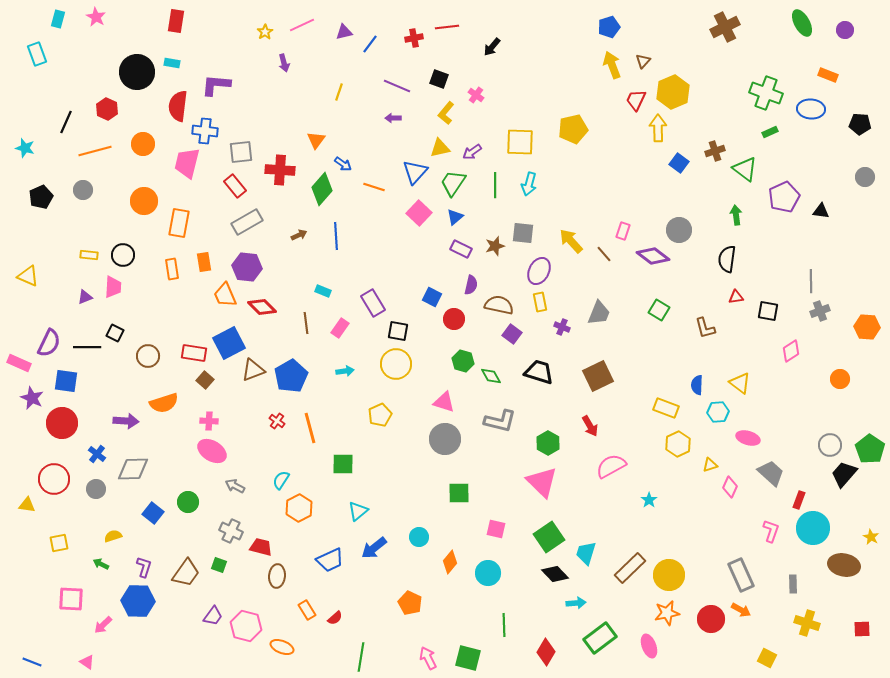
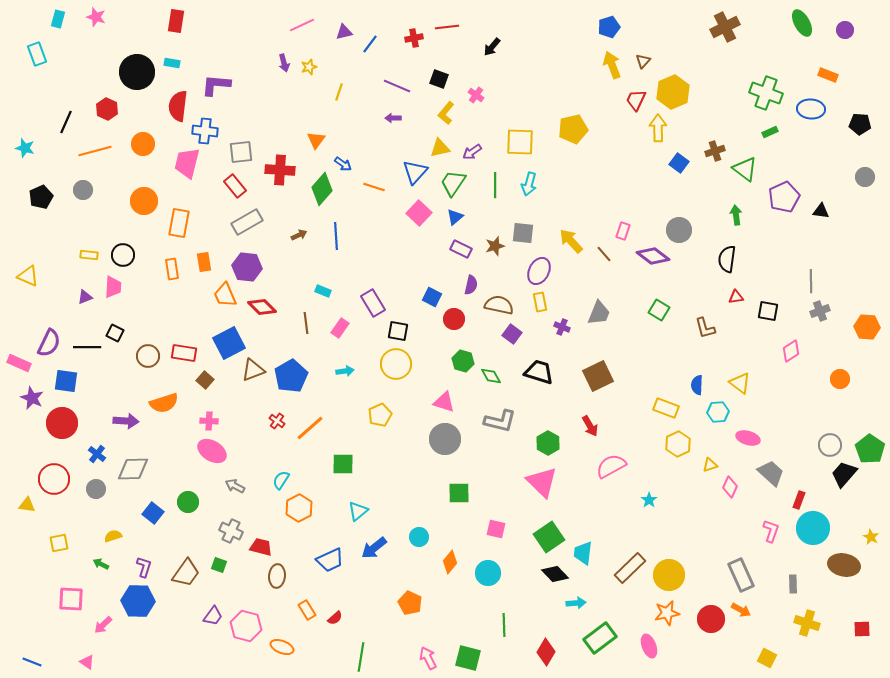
pink star at (96, 17): rotated 12 degrees counterclockwise
yellow star at (265, 32): moved 44 px right, 35 px down; rotated 14 degrees clockwise
red rectangle at (194, 353): moved 10 px left
orange line at (310, 428): rotated 64 degrees clockwise
cyan trapezoid at (586, 553): moved 3 px left; rotated 10 degrees counterclockwise
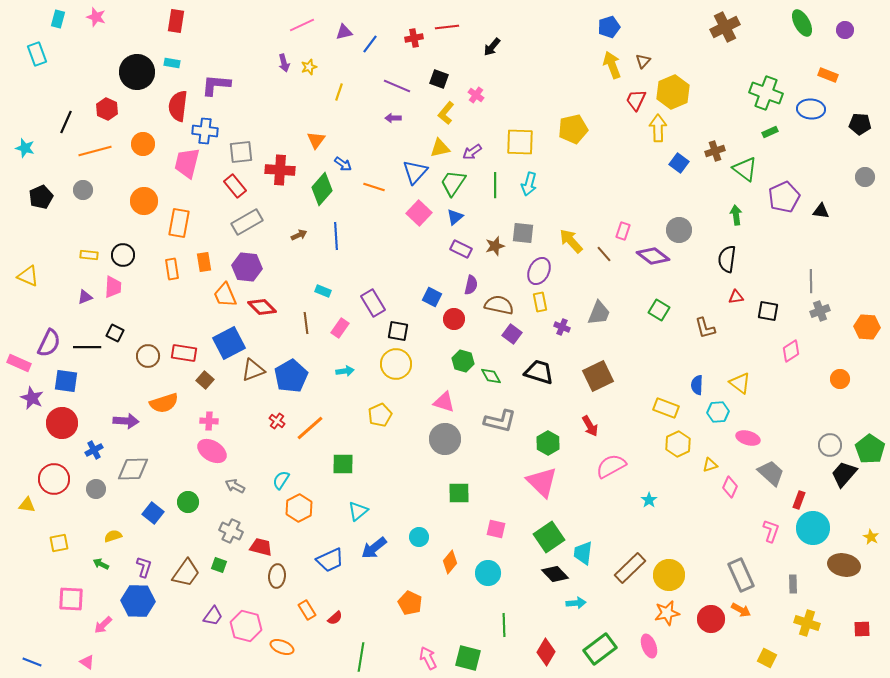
blue cross at (97, 454): moved 3 px left, 4 px up; rotated 24 degrees clockwise
green rectangle at (600, 638): moved 11 px down
